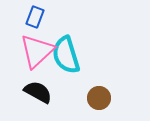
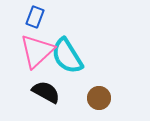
cyan semicircle: moved 1 px right, 1 px down; rotated 15 degrees counterclockwise
black semicircle: moved 8 px right
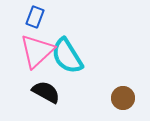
brown circle: moved 24 px right
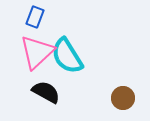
pink triangle: moved 1 px down
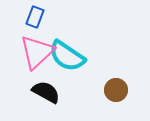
cyan semicircle: rotated 24 degrees counterclockwise
brown circle: moved 7 px left, 8 px up
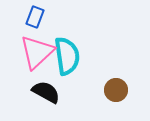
cyan semicircle: rotated 132 degrees counterclockwise
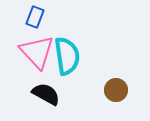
pink triangle: rotated 30 degrees counterclockwise
black semicircle: moved 2 px down
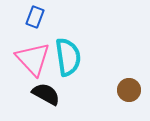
pink triangle: moved 4 px left, 7 px down
cyan semicircle: moved 1 px right, 1 px down
brown circle: moved 13 px right
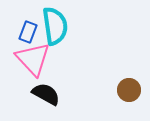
blue rectangle: moved 7 px left, 15 px down
cyan semicircle: moved 13 px left, 31 px up
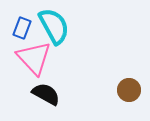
cyan semicircle: moved 1 px left; rotated 21 degrees counterclockwise
blue rectangle: moved 6 px left, 4 px up
pink triangle: moved 1 px right, 1 px up
